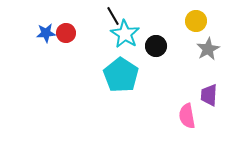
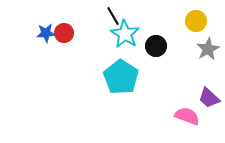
red circle: moved 2 px left
cyan pentagon: moved 2 px down
purple trapezoid: moved 3 px down; rotated 50 degrees counterclockwise
pink semicircle: rotated 120 degrees clockwise
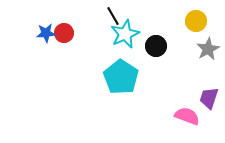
cyan star: rotated 16 degrees clockwise
purple trapezoid: rotated 65 degrees clockwise
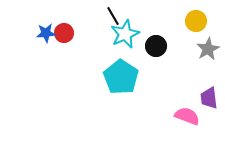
purple trapezoid: rotated 25 degrees counterclockwise
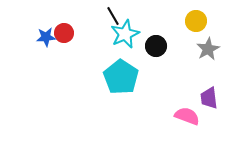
blue star: moved 4 px down
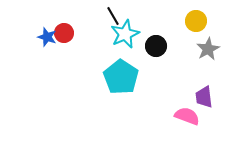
blue star: moved 1 px right; rotated 24 degrees clockwise
purple trapezoid: moved 5 px left, 1 px up
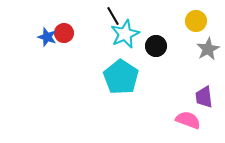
pink semicircle: moved 1 px right, 4 px down
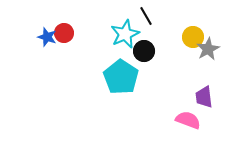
black line: moved 33 px right
yellow circle: moved 3 px left, 16 px down
black circle: moved 12 px left, 5 px down
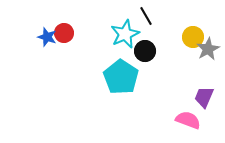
black circle: moved 1 px right
purple trapezoid: rotated 30 degrees clockwise
